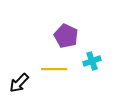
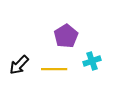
purple pentagon: rotated 15 degrees clockwise
black arrow: moved 18 px up
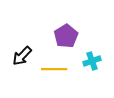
black arrow: moved 3 px right, 9 px up
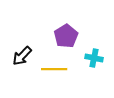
cyan cross: moved 2 px right, 3 px up; rotated 30 degrees clockwise
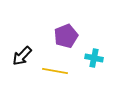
purple pentagon: rotated 10 degrees clockwise
yellow line: moved 1 px right, 2 px down; rotated 10 degrees clockwise
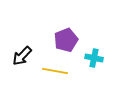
purple pentagon: moved 4 px down
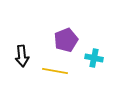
black arrow: rotated 50 degrees counterclockwise
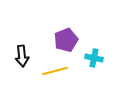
yellow line: rotated 25 degrees counterclockwise
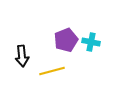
cyan cross: moved 3 px left, 16 px up
yellow line: moved 3 px left
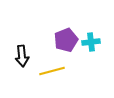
cyan cross: rotated 18 degrees counterclockwise
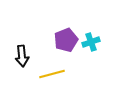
cyan cross: rotated 12 degrees counterclockwise
yellow line: moved 3 px down
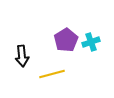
purple pentagon: rotated 10 degrees counterclockwise
